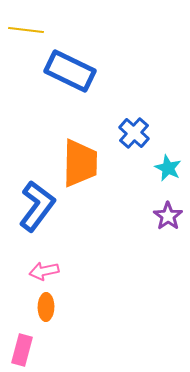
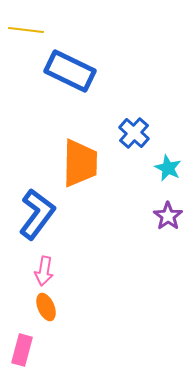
blue L-shape: moved 8 px down
pink arrow: rotated 68 degrees counterclockwise
orange ellipse: rotated 24 degrees counterclockwise
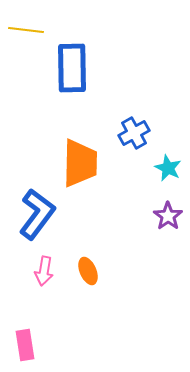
blue rectangle: moved 2 px right, 3 px up; rotated 63 degrees clockwise
blue cross: rotated 20 degrees clockwise
orange ellipse: moved 42 px right, 36 px up
pink rectangle: moved 3 px right, 5 px up; rotated 24 degrees counterclockwise
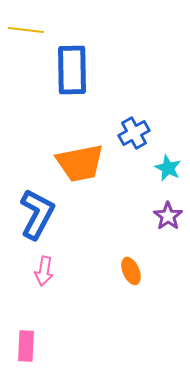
blue rectangle: moved 2 px down
orange trapezoid: rotated 78 degrees clockwise
blue L-shape: rotated 9 degrees counterclockwise
orange ellipse: moved 43 px right
pink rectangle: moved 1 px right, 1 px down; rotated 12 degrees clockwise
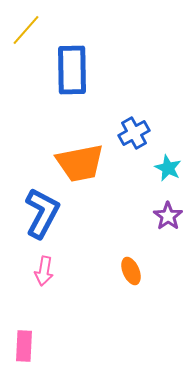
yellow line: rotated 56 degrees counterclockwise
blue L-shape: moved 5 px right, 1 px up
pink rectangle: moved 2 px left
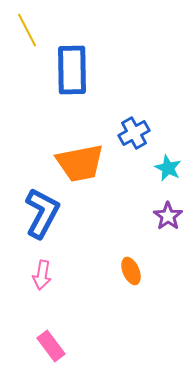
yellow line: moved 1 px right; rotated 68 degrees counterclockwise
pink arrow: moved 2 px left, 4 px down
pink rectangle: moved 27 px right; rotated 40 degrees counterclockwise
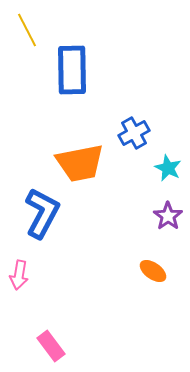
orange ellipse: moved 22 px right; rotated 32 degrees counterclockwise
pink arrow: moved 23 px left
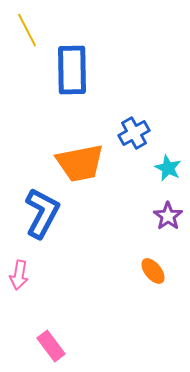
orange ellipse: rotated 16 degrees clockwise
